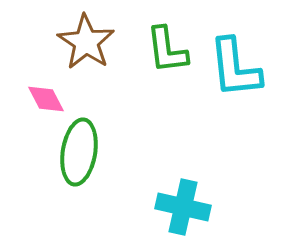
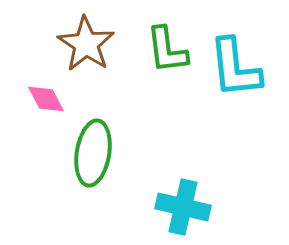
brown star: moved 2 px down
green ellipse: moved 14 px right, 1 px down
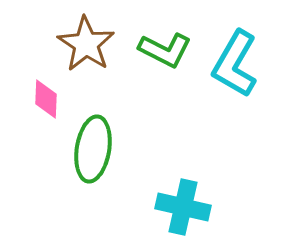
green L-shape: moved 2 px left; rotated 56 degrees counterclockwise
cyan L-shape: moved 4 px up; rotated 36 degrees clockwise
pink diamond: rotated 30 degrees clockwise
green ellipse: moved 4 px up
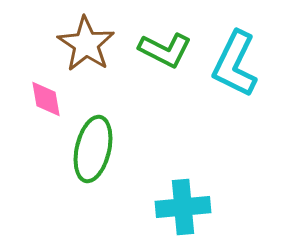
cyan L-shape: rotated 4 degrees counterclockwise
pink diamond: rotated 12 degrees counterclockwise
green ellipse: rotated 4 degrees clockwise
cyan cross: rotated 18 degrees counterclockwise
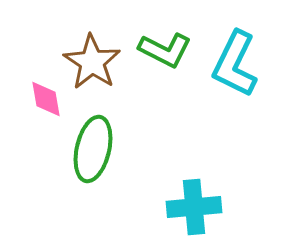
brown star: moved 6 px right, 18 px down
cyan cross: moved 11 px right
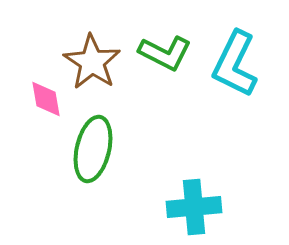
green L-shape: moved 3 px down
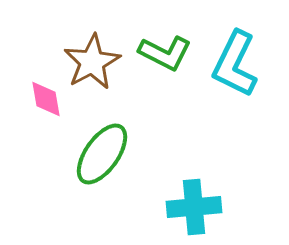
brown star: rotated 10 degrees clockwise
green ellipse: moved 9 px right, 5 px down; rotated 22 degrees clockwise
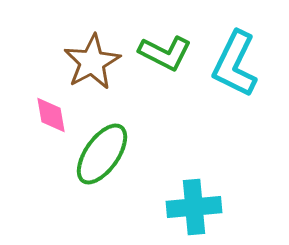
pink diamond: moved 5 px right, 16 px down
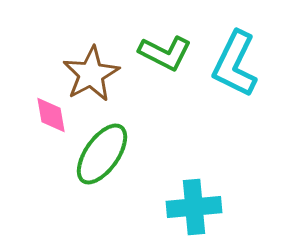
brown star: moved 1 px left, 12 px down
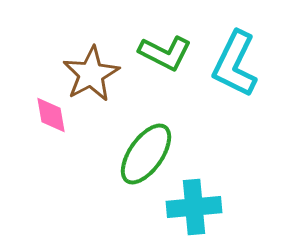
green ellipse: moved 44 px right
